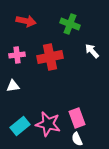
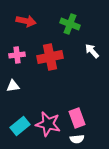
white semicircle: rotated 72 degrees counterclockwise
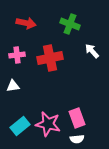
red arrow: moved 2 px down
red cross: moved 1 px down
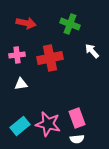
white triangle: moved 8 px right, 2 px up
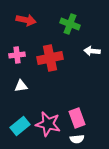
red arrow: moved 3 px up
white arrow: rotated 42 degrees counterclockwise
white triangle: moved 2 px down
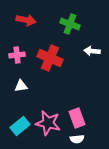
red cross: rotated 35 degrees clockwise
pink star: moved 1 px up
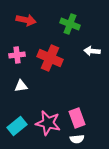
cyan rectangle: moved 3 px left
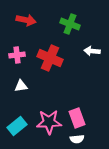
pink star: moved 1 px right, 1 px up; rotated 15 degrees counterclockwise
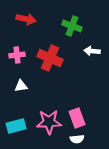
red arrow: moved 1 px up
green cross: moved 2 px right, 2 px down
cyan rectangle: moved 1 px left; rotated 24 degrees clockwise
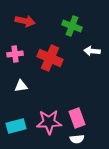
red arrow: moved 1 px left, 2 px down
pink cross: moved 2 px left, 1 px up
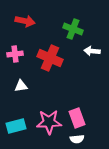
green cross: moved 1 px right, 3 px down
